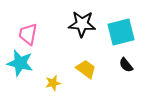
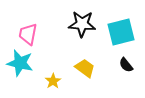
yellow trapezoid: moved 1 px left, 1 px up
yellow star: moved 2 px up; rotated 21 degrees counterclockwise
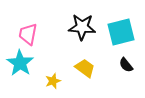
black star: moved 3 px down
cyan star: rotated 20 degrees clockwise
yellow star: rotated 14 degrees clockwise
